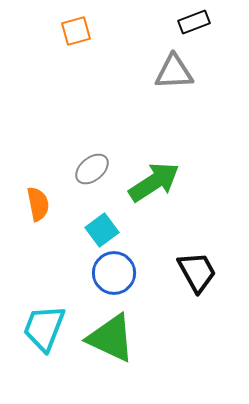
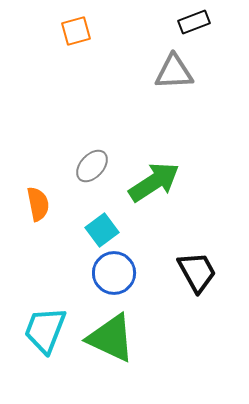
gray ellipse: moved 3 px up; rotated 8 degrees counterclockwise
cyan trapezoid: moved 1 px right, 2 px down
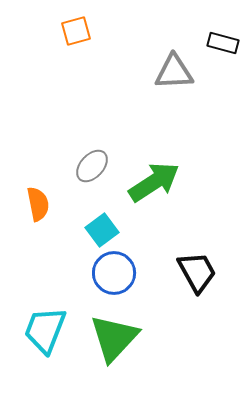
black rectangle: moved 29 px right, 21 px down; rotated 36 degrees clockwise
green triangle: moved 3 px right; rotated 48 degrees clockwise
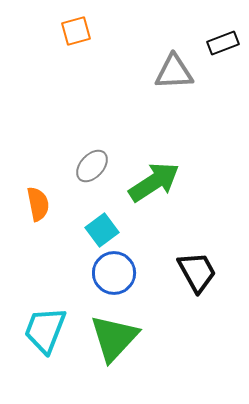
black rectangle: rotated 36 degrees counterclockwise
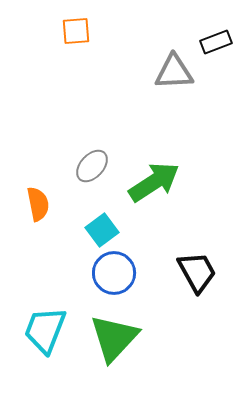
orange square: rotated 12 degrees clockwise
black rectangle: moved 7 px left, 1 px up
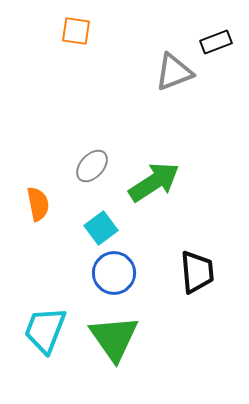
orange square: rotated 12 degrees clockwise
gray triangle: rotated 18 degrees counterclockwise
cyan square: moved 1 px left, 2 px up
black trapezoid: rotated 24 degrees clockwise
green triangle: rotated 18 degrees counterclockwise
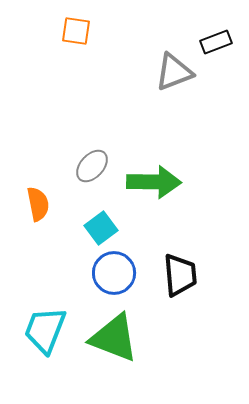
green arrow: rotated 34 degrees clockwise
black trapezoid: moved 17 px left, 3 px down
green triangle: rotated 34 degrees counterclockwise
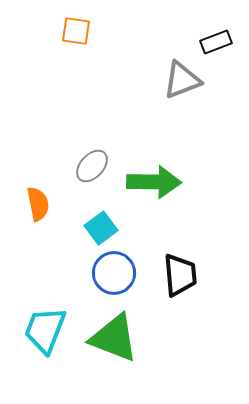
gray triangle: moved 8 px right, 8 px down
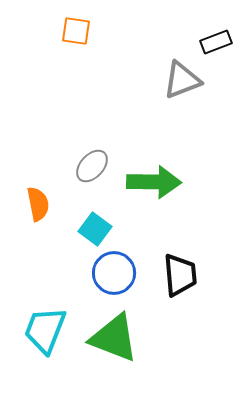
cyan square: moved 6 px left, 1 px down; rotated 16 degrees counterclockwise
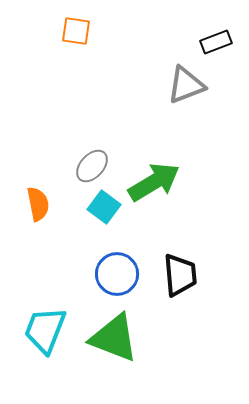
gray triangle: moved 4 px right, 5 px down
green arrow: rotated 32 degrees counterclockwise
cyan square: moved 9 px right, 22 px up
blue circle: moved 3 px right, 1 px down
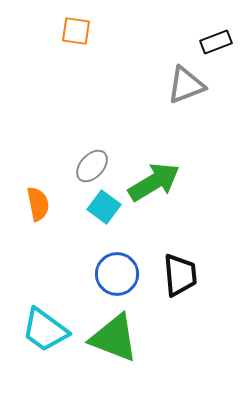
cyan trapezoid: rotated 75 degrees counterclockwise
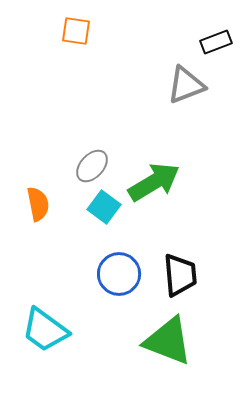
blue circle: moved 2 px right
green triangle: moved 54 px right, 3 px down
